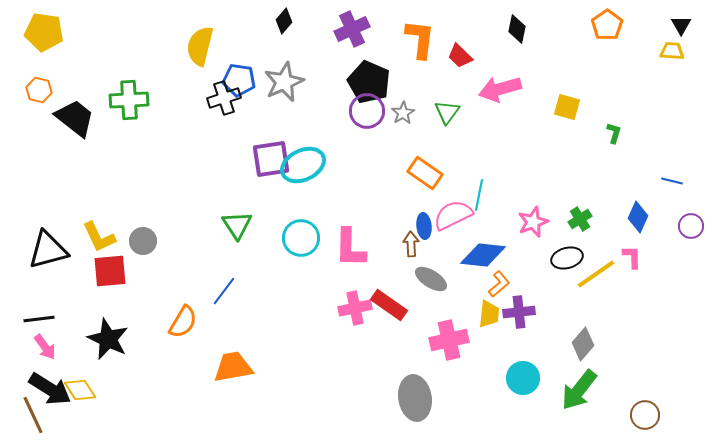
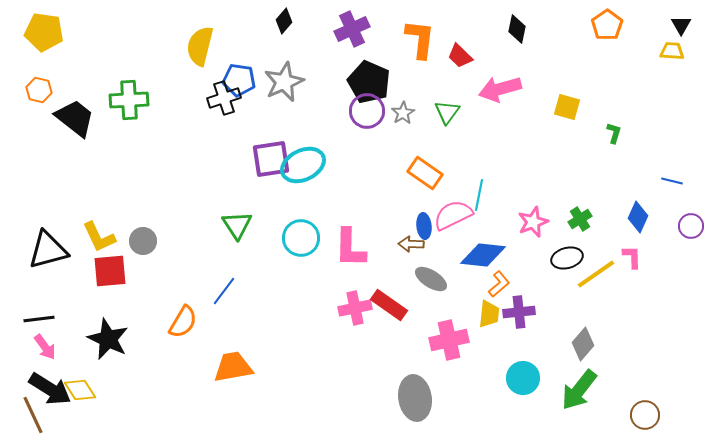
brown arrow at (411, 244): rotated 85 degrees counterclockwise
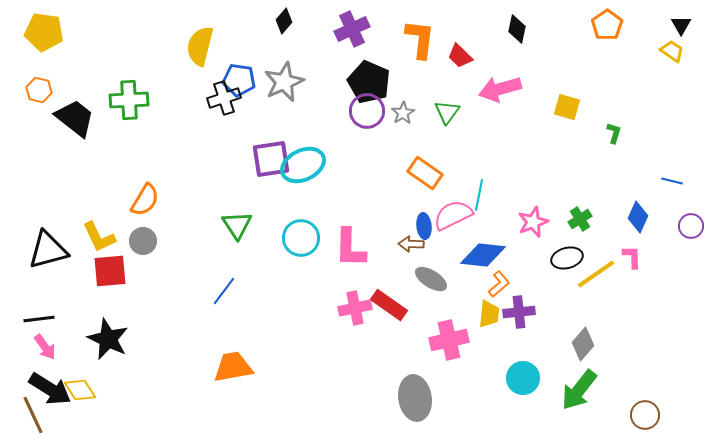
yellow trapezoid at (672, 51): rotated 30 degrees clockwise
orange semicircle at (183, 322): moved 38 px left, 122 px up
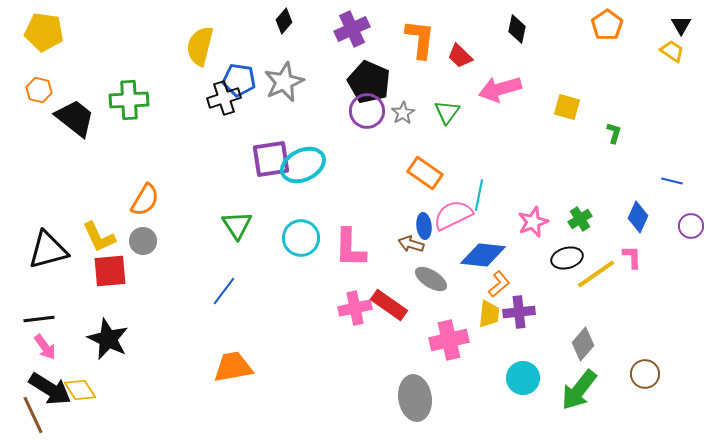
brown arrow at (411, 244): rotated 15 degrees clockwise
brown circle at (645, 415): moved 41 px up
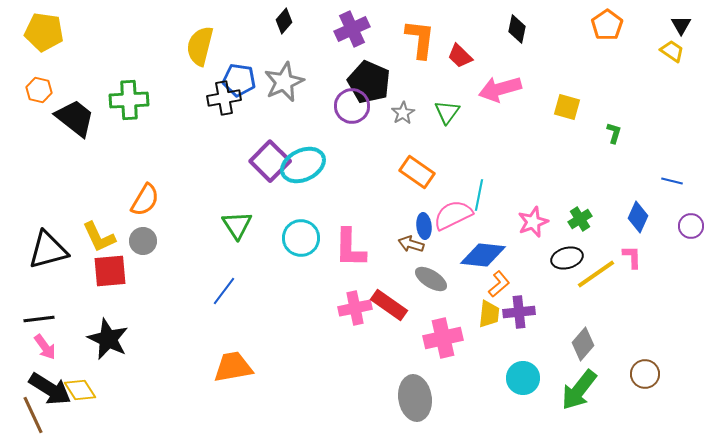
black cross at (224, 98): rotated 8 degrees clockwise
purple circle at (367, 111): moved 15 px left, 5 px up
purple square at (271, 159): moved 1 px left, 2 px down; rotated 36 degrees counterclockwise
orange rectangle at (425, 173): moved 8 px left, 1 px up
pink cross at (449, 340): moved 6 px left, 2 px up
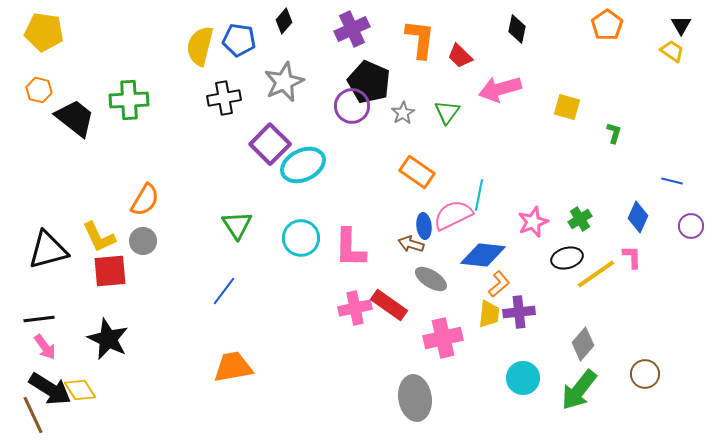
blue pentagon at (239, 80): moved 40 px up
purple square at (270, 161): moved 17 px up
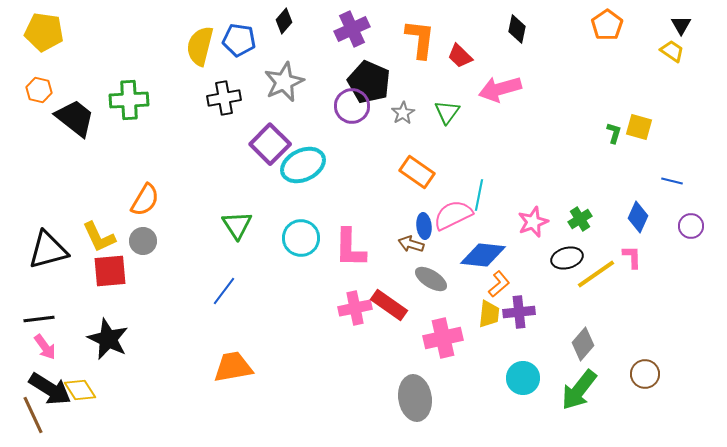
yellow square at (567, 107): moved 72 px right, 20 px down
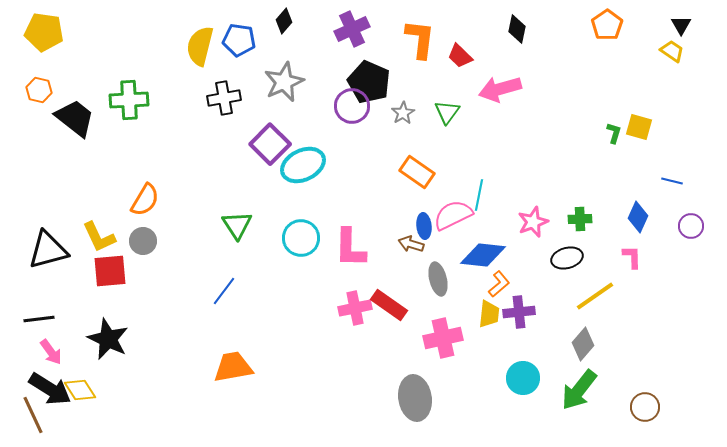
green cross at (580, 219): rotated 30 degrees clockwise
yellow line at (596, 274): moved 1 px left, 22 px down
gray ellipse at (431, 279): moved 7 px right; rotated 44 degrees clockwise
pink arrow at (45, 347): moved 6 px right, 5 px down
brown circle at (645, 374): moved 33 px down
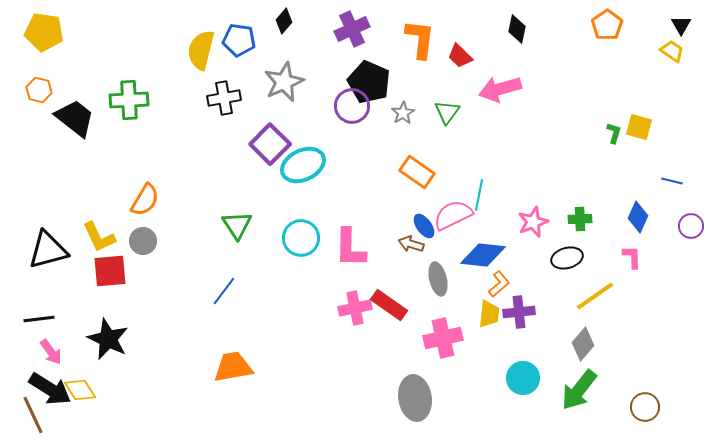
yellow semicircle at (200, 46): moved 1 px right, 4 px down
blue ellipse at (424, 226): rotated 30 degrees counterclockwise
